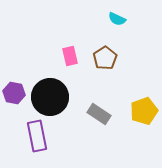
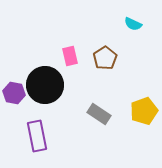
cyan semicircle: moved 16 px right, 5 px down
black circle: moved 5 px left, 12 px up
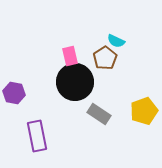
cyan semicircle: moved 17 px left, 17 px down
black circle: moved 30 px right, 3 px up
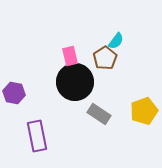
cyan semicircle: rotated 78 degrees counterclockwise
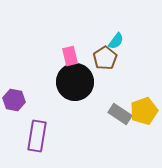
purple hexagon: moved 7 px down
gray rectangle: moved 21 px right
purple rectangle: rotated 20 degrees clockwise
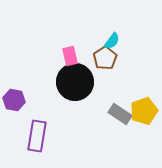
cyan semicircle: moved 4 px left
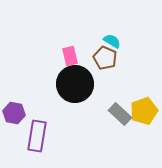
cyan semicircle: rotated 96 degrees counterclockwise
brown pentagon: rotated 15 degrees counterclockwise
black circle: moved 2 px down
purple hexagon: moved 13 px down
gray rectangle: rotated 10 degrees clockwise
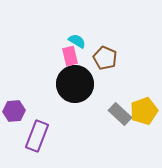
cyan semicircle: moved 35 px left
purple hexagon: moved 2 px up; rotated 15 degrees counterclockwise
purple rectangle: rotated 12 degrees clockwise
